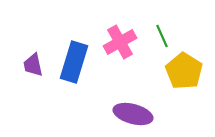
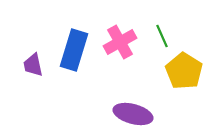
blue rectangle: moved 12 px up
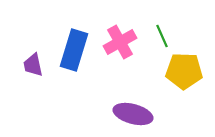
yellow pentagon: rotated 30 degrees counterclockwise
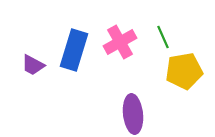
green line: moved 1 px right, 1 px down
purple trapezoid: rotated 50 degrees counterclockwise
yellow pentagon: rotated 12 degrees counterclockwise
purple ellipse: rotated 69 degrees clockwise
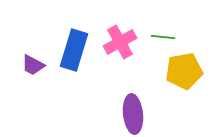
green line: rotated 60 degrees counterclockwise
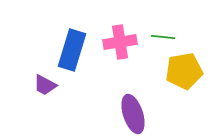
pink cross: rotated 20 degrees clockwise
blue rectangle: moved 2 px left
purple trapezoid: moved 12 px right, 20 px down
purple ellipse: rotated 12 degrees counterclockwise
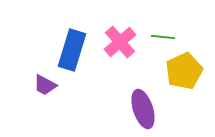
pink cross: rotated 32 degrees counterclockwise
yellow pentagon: rotated 15 degrees counterclockwise
purple ellipse: moved 10 px right, 5 px up
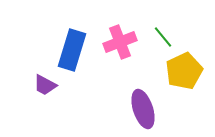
green line: rotated 45 degrees clockwise
pink cross: rotated 20 degrees clockwise
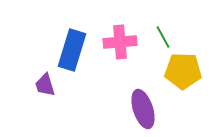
green line: rotated 10 degrees clockwise
pink cross: rotated 16 degrees clockwise
yellow pentagon: moved 1 px left; rotated 27 degrees clockwise
purple trapezoid: rotated 45 degrees clockwise
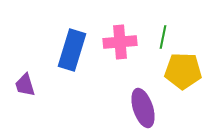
green line: rotated 40 degrees clockwise
purple trapezoid: moved 20 px left
purple ellipse: moved 1 px up
